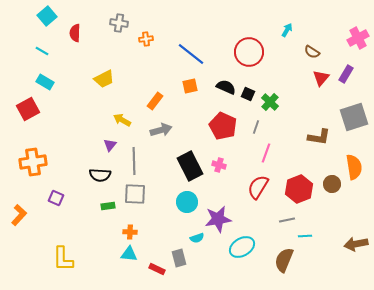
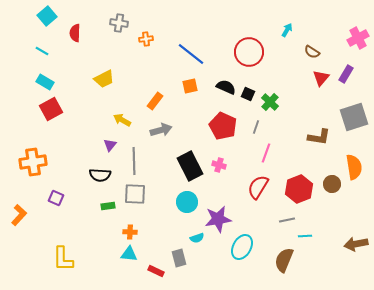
red square at (28, 109): moved 23 px right
cyan ellipse at (242, 247): rotated 30 degrees counterclockwise
red rectangle at (157, 269): moved 1 px left, 2 px down
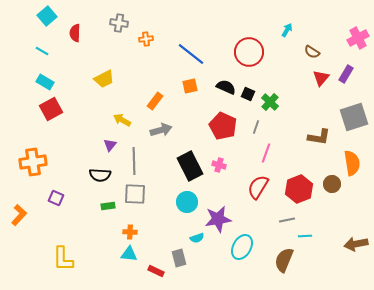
orange semicircle at (354, 167): moved 2 px left, 4 px up
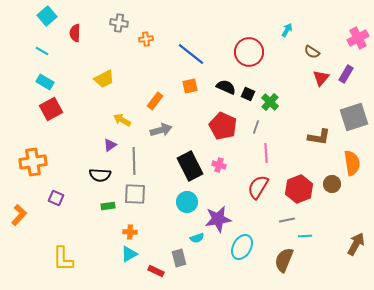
purple triangle at (110, 145): rotated 16 degrees clockwise
pink line at (266, 153): rotated 24 degrees counterclockwise
brown arrow at (356, 244): rotated 130 degrees clockwise
cyan triangle at (129, 254): rotated 36 degrees counterclockwise
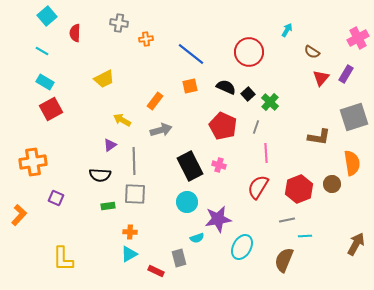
black square at (248, 94): rotated 24 degrees clockwise
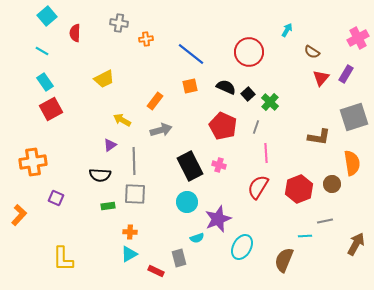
cyan rectangle at (45, 82): rotated 24 degrees clockwise
purple star at (218, 219): rotated 12 degrees counterclockwise
gray line at (287, 220): moved 38 px right, 1 px down
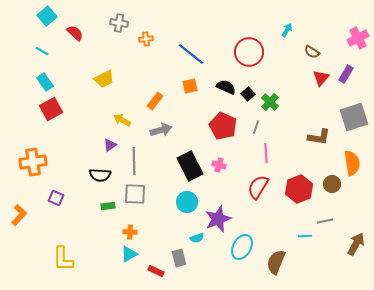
red semicircle at (75, 33): rotated 132 degrees clockwise
brown semicircle at (284, 260): moved 8 px left, 2 px down
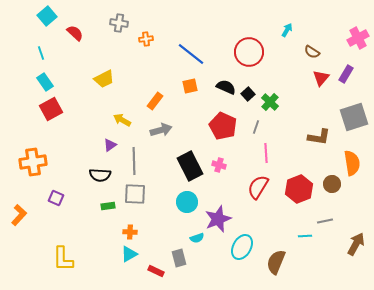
cyan line at (42, 51): moved 1 px left, 2 px down; rotated 40 degrees clockwise
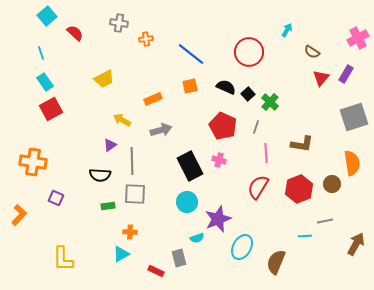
orange rectangle at (155, 101): moved 2 px left, 2 px up; rotated 30 degrees clockwise
brown L-shape at (319, 137): moved 17 px left, 7 px down
gray line at (134, 161): moved 2 px left
orange cross at (33, 162): rotated 16 degrees clockwise
pink cross at (219, 165): moved 5 px up
cyan triangle at (129, 254): moved 8 px left
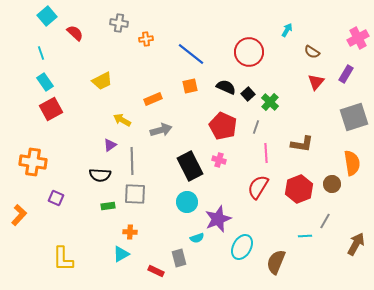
red triangle at (321, 78): moved 5 px left, 4 px down
yellow trapezoid at (104, 79): moved 2 px left, 2 px down
gray line at (325, 221): rotated 49 degrees counterclockwise
